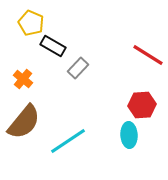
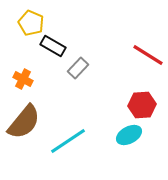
orange cross: rotated 12 degrees counterclockwise
cyan ellipse: rotated 65 degrees clockwise
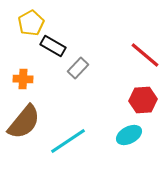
yellow pentagon: rotated 20 degrees clockwise
red line: moved 3 px left; rotated 8 degrees clockwise
orange cross: rotated 24 degrees counterclockwise
red hexagon: moved 1 px right, 5 px up
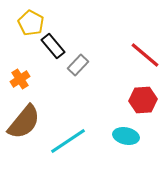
yellow pentagon: rotated 15 degrees counterclockwise
black rectangle: rotated 20 degrees clockwise
gray rectangle: moved 3 px up
orange cross: moved 3 px left; rotated 36 degrees counterclockwise
cyan ellipse: moved 3 px left, 1 px down; rotated 40 degrees clockwise
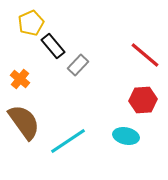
yellow pentagon: rotated 20 degrees clockwise
orange cross: rotated 18 degrees counterclockwise
brown semicircle: rotated 75 degrees counterclockwise
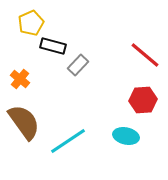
black rectangle: rotated 35 degrees counterclockwise
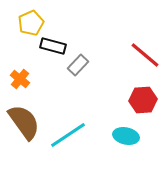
cyan line: moved 6 px up
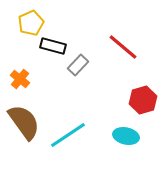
red line: moved 22 px left, 8 px up
red hexagon: rotated 12 degrees counterclockwise
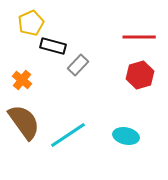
red line: moved 16 px right, 10 px up; rotated 40 degrees counterclockwise
orange cross: moved 2 px right, 1 px down
red hexagon: moved 3 px left, 25 px up
